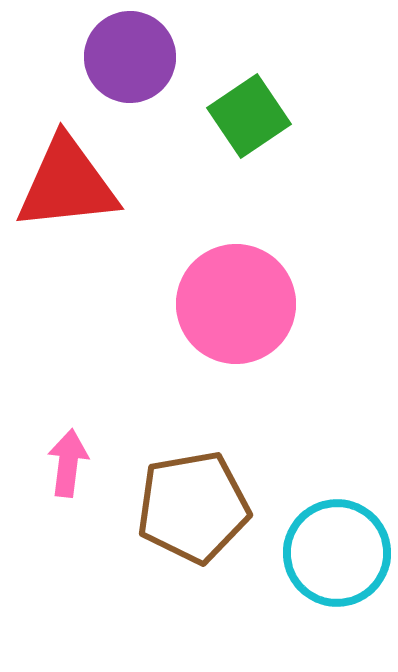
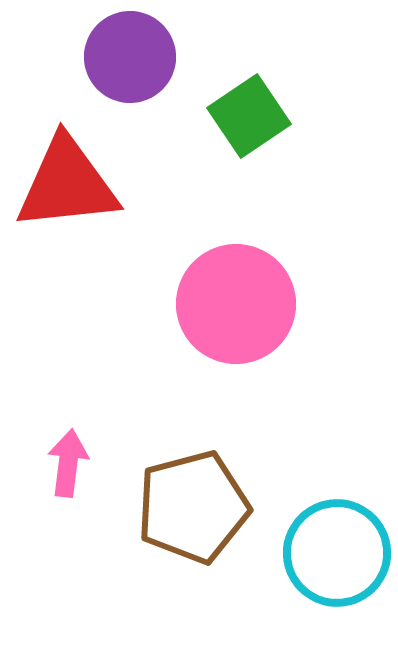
brown pentagon: rotated 5 degrees counterclockwise
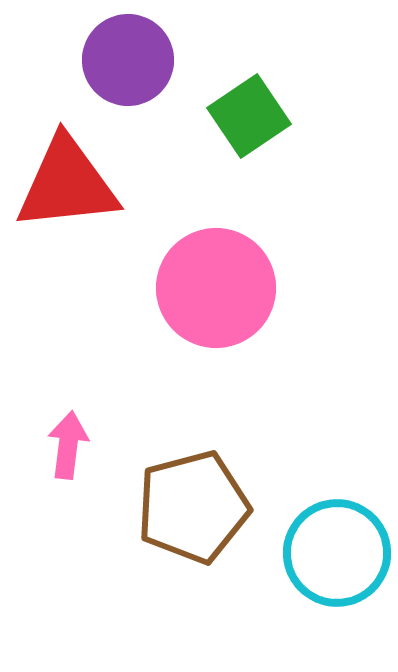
purple circle: moved 2 px left, 3 px down
pink circle: moved 20 px left, 16 px up
pink arrow: moved 18 px up
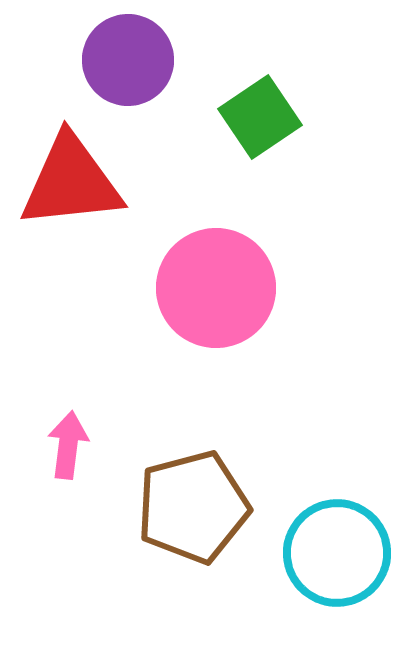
green square: moved 11 px right, 1 px down
red triangle: moved 4 px right, 2 px up
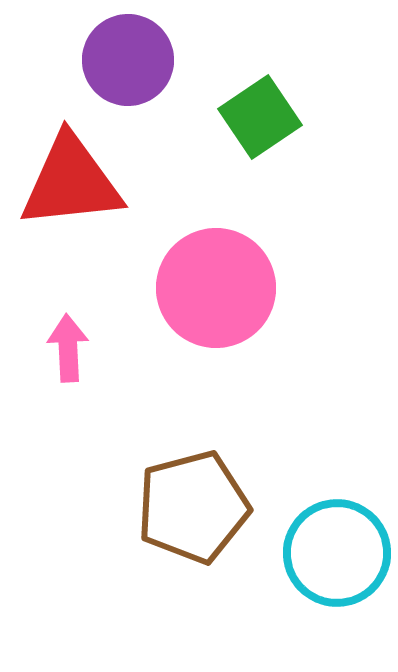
pink arrow: moved 97 px up; rotated 10 degrees counterclockwise
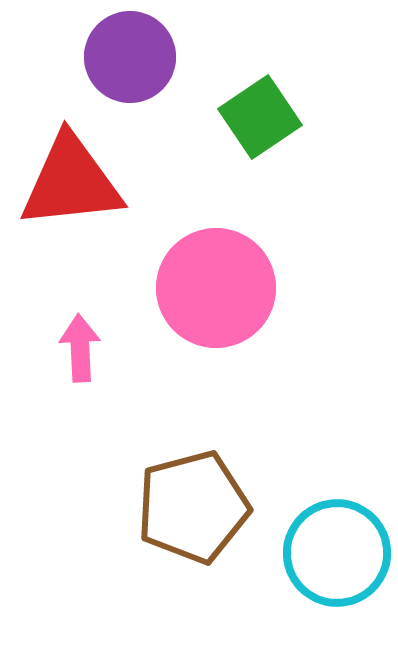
purple circle: moved 2 px right, 3 px up
pink arrow: moved 12 px right
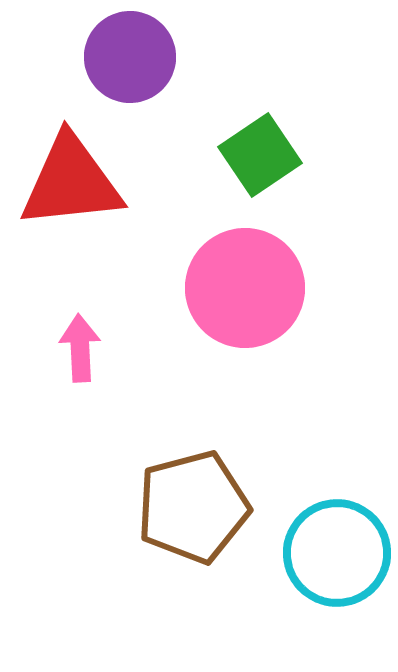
green square: moved 38 px down
pink circle: moved 29 px right
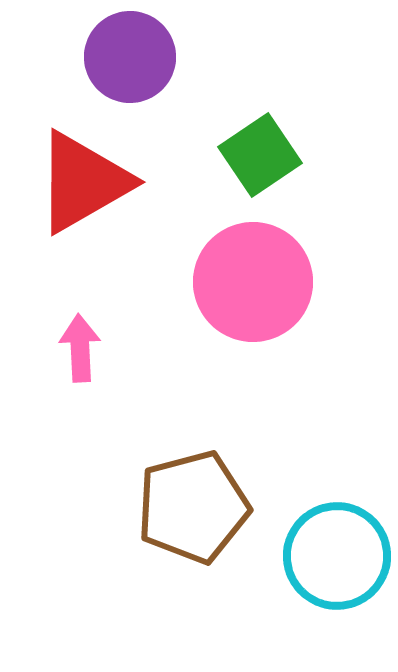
red triangle: moved 12 px right; rotated 24 degrees counterclockwise
pink circle: moved 8 px right, 6 px up
cyan circle: moved 3 px down
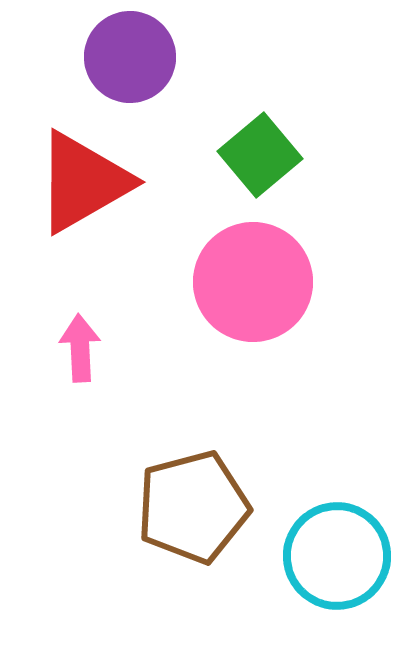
green square: rotated 6 degrees counterclockwise
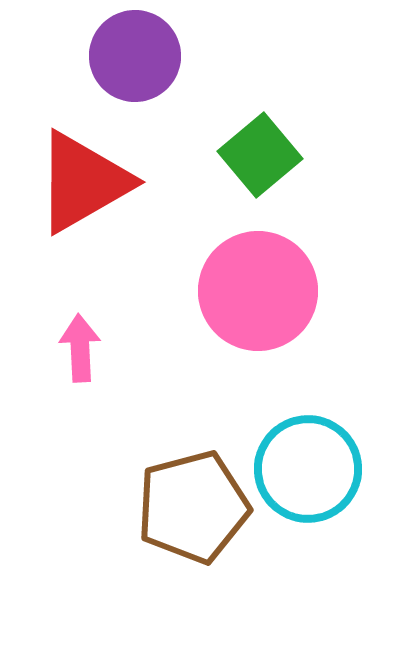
purple circle: moved 5 px right, 1 px up
pink circle: moved 5 px right, 9 px down
cyan circle: moved 29 px left, 87 px up
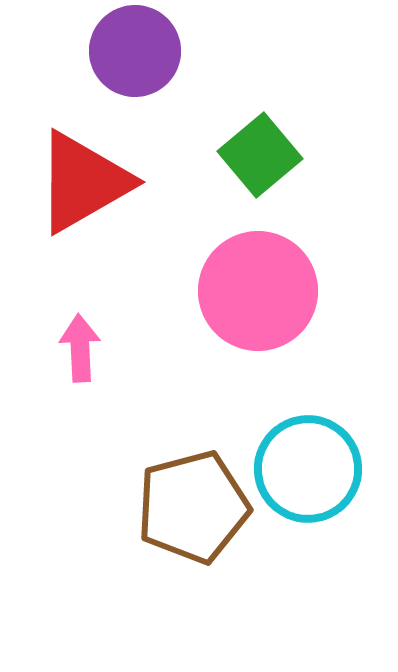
purple circle: moved 5 px up
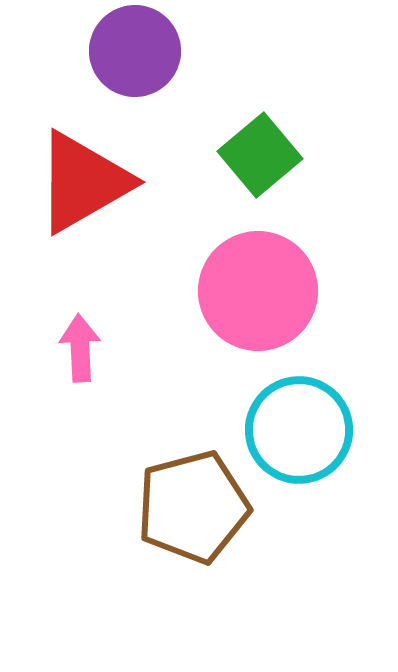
cyan circle: moved 9 px left, 39 px up
